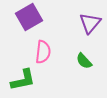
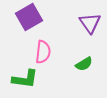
purple triangle: rotated 15 degrees counterclockwise
green semicircle: moved 3 px down; rotated 78 degrees counterclockwise
green L-shape: moved 2 px right, 1 px up; rotated 20 degrees clockwise
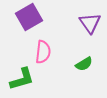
green L-shape: moved 3 px left; rotated 24 degrees counterclockwise
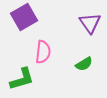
purple square: moved 5 px left
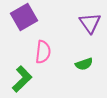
green semicircle: rotated 12 degrees clockwise
green L-shape: rotated 28 degrees counterclockwise
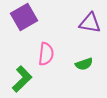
purple triangle: rotated 45 degrees counterclockwise
pink semicircle: moved 3 px right, 2 px down
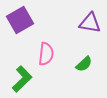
purple square: moved 4 px left, 3 px down
green semicircle: rotated 24 degrees counterclockwise
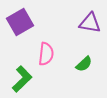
purple square: moved 2 px down
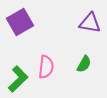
pink semicircle: moved 13 px down
green semicircle: rotated 18 degrees counterclockwise
green L-shape: moved 4 px left
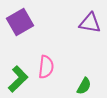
green semicircle: moved 22 px down
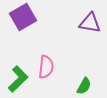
purple square: moved 3 px right, 5 px up
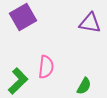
green L-shape: moved 2 px down
